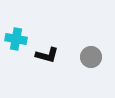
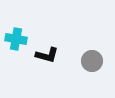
gray circle: moved 1 px right, 4 px down
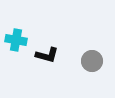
cyan cross: moved 1 px down
